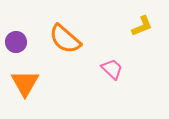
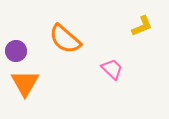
purple circle: moved 9 px down
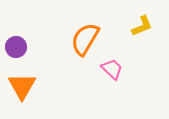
orange semicircle: moved 20 px right; rotated 80 degrees clockwise
purple circle: moved 4 px up
orange triangle: moved 3 px left, 3 px down
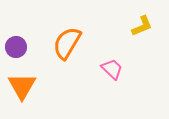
orange semicircle: moved 18 px left, 4 px down
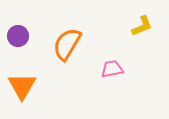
orange semicircle: moved 1 px down
purple circle: moved 2 px right, 11 px up
pink trapezoid: rotated 55 degrees counterclockwise
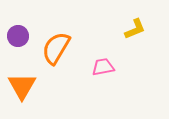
yellow L-shape: moved 7 px left, 3 px down
orange semicircle: moved 11 px left, 4 px down
pink trapezoid: moved 9 px left, 2 px up
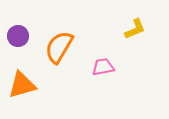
orange semicircle: moved 3 px right, 1 px up
orange triangle: moved 1 px up; rotated 44 degrees clockwise
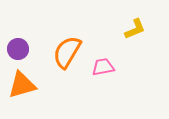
purple circle: moved 13 px down
orange semicircle: moved 8 px right, 5 px down
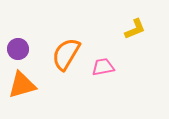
orange semicircle: moved 1 px left, 2 px down
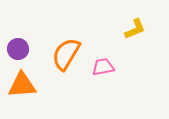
orange triangle: rotated 12 degrees clockwise
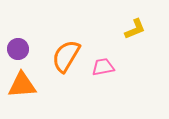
orange semicircle: moved 2 px down
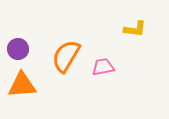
yellow L-shape: rotated 30 degrees clockwise
